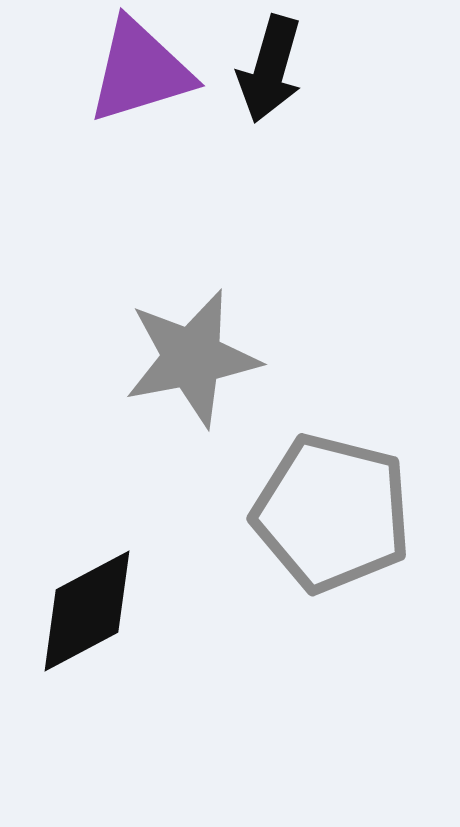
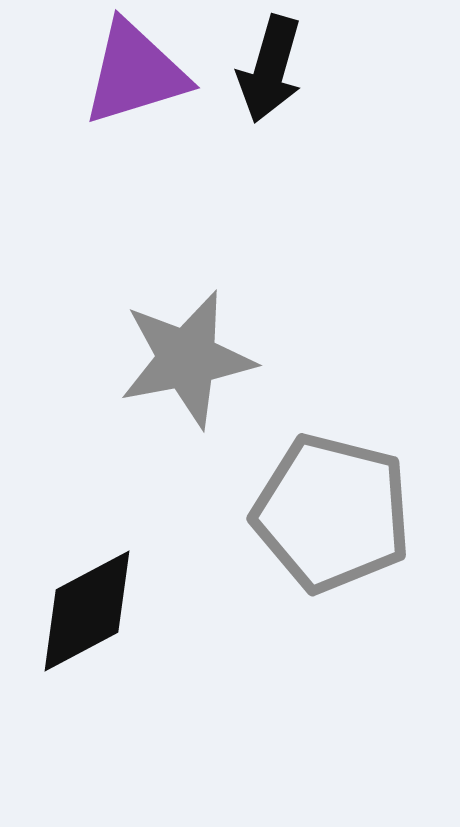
purple triangle: moved 5 px left, 2 px down
gray star: moved 5 px left, 1 px down
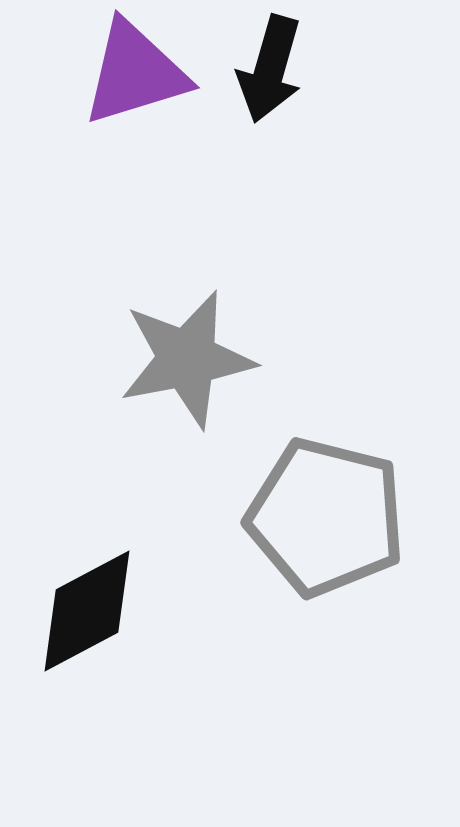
gray pentagon: moved 6 px left, 4 px down
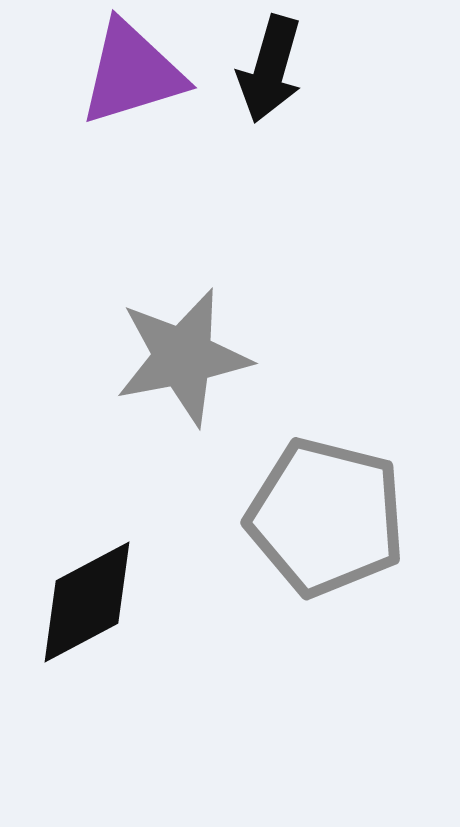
purple triangle: moved 3 px left
gray star: moved 4 px left, 2 px up
black diamond: moved 9 px up
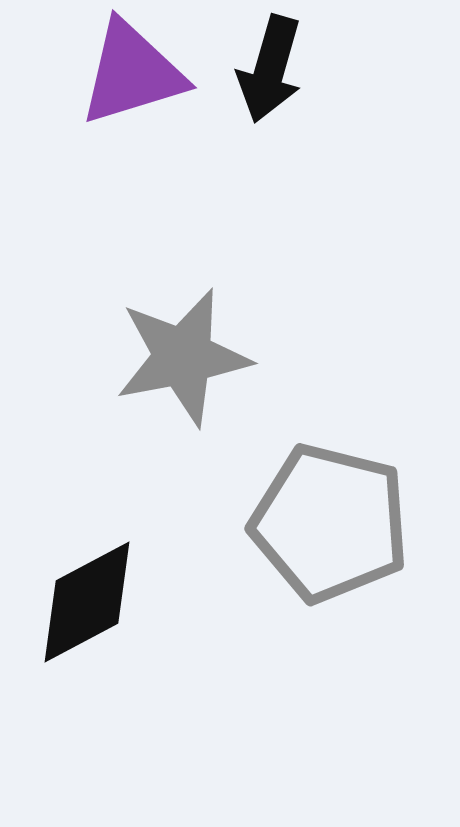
gray pentagon: moved 4 px right, 6 px down
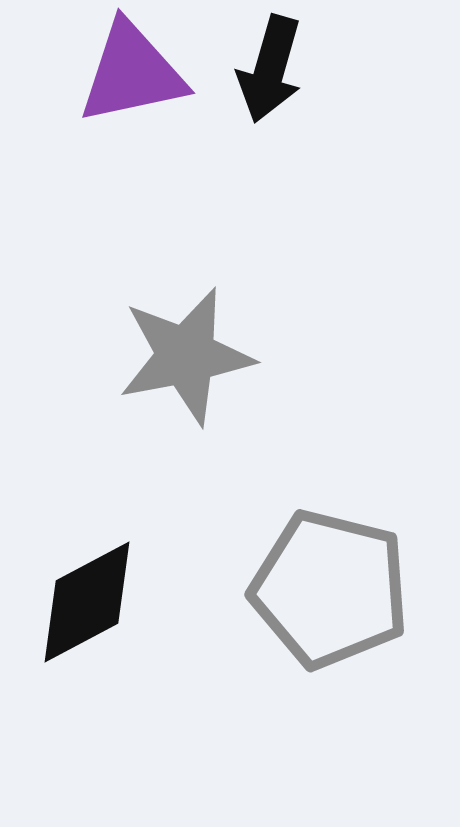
purple triangle: rotated 5 degrees clockwise
gray star: moved 3 px right, 1 px up
gray pentagon: moved 66 px down
